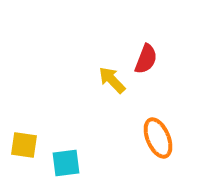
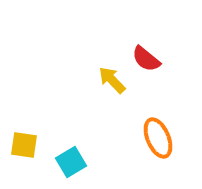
red semicircle: rotated 108 degrees clockwise
cyan square: moved 5 px right, 1 px up; rotated 24 degrees counterclockwise
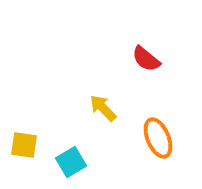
yellow arrow: moved 9 px left, 28 px down
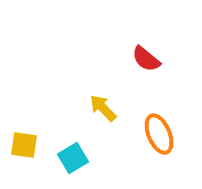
orange ellipse: moved 1 px right, 4 px up
cyan square: moved 2 px right, 4 px up
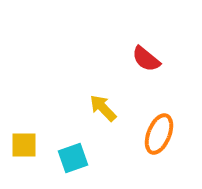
orange ellipse: rotated 45 degrees clockwise
yellow square: rotated 8 degrees counterclockwise
cyan square: rotated 12 degrees clockwise
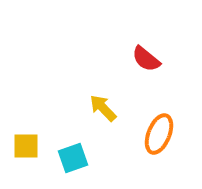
yellow square: moved 2 px right, 1 px down
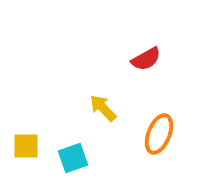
red semicircle: rotated 68 degrees counterclockwise
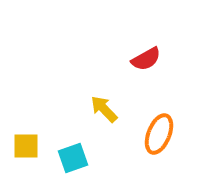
yellow arrow: moved 1 px right, 1 px down
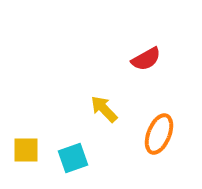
yellow square: moved 4 px down
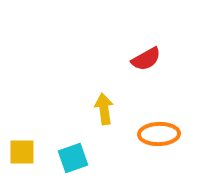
yellow arrow: rotated 36 degrees clockwise
orange ellipse: rotated 66 degrees clockwise
yellow square: moved 4 px left, 2 px down
